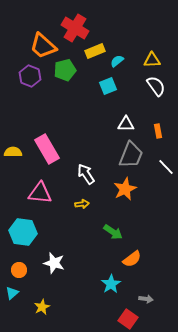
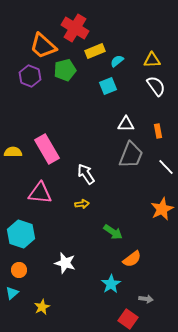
orange star: moved 37 px right, 20 px down
cyan hexagon: moved 2 px left, 2 px down; rotated 12 degrees clockwise
white star: moved 11 px right
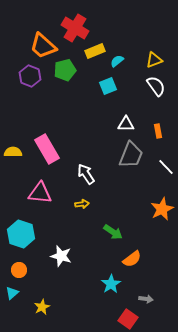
yellow triangle: moved 2 px right; rotated 18 degrees counterclockwise
white star: moved 4 px left, 7 px up
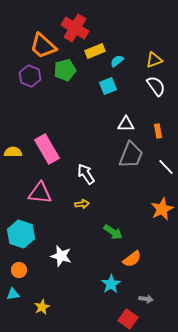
cyan triangle: moved 1 px right, 1 px down; rotated 32 degrees clockwise
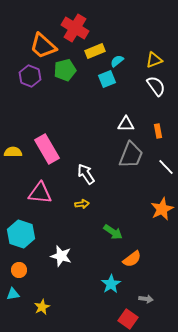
cyan square: moved 1 px left, 7 px up
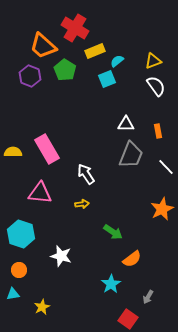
yellow triangle: moved 1 px left, 1 px down
green pentagon: rotated 25 degrees counterclockwise
gray arrow: moved 2 px right, 2 px up; rotated 112 degrees clockwise
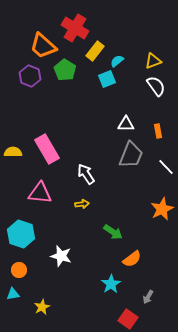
yellow rectangle: rotated 30 degrees counterclockwise
